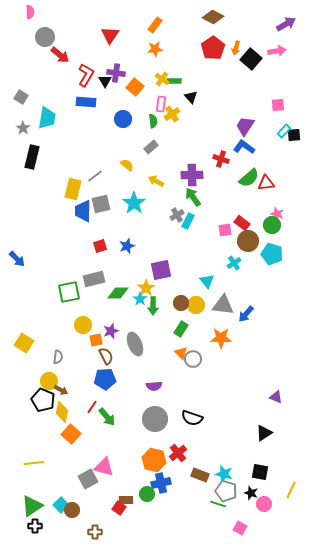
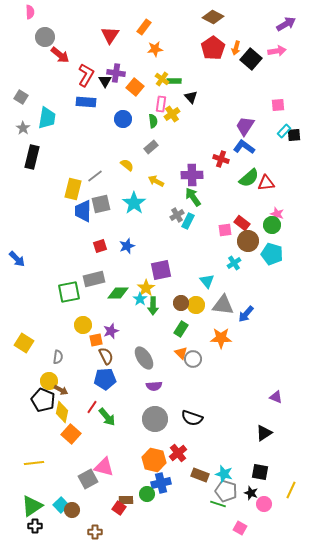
orange rectangle at (155, 25): moved 11 px left, 2 px down
gray ellipse at (135, 344): moved 9 px right, 14 px down; rotated 10 degrees counterclockwise
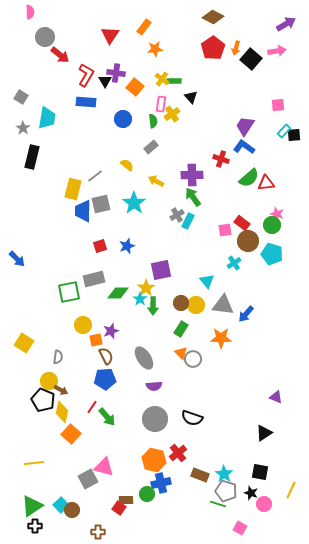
cyan star at (224, 474): rotated 18 degrees clockwise
brown cross at (95, 532): moved 3 px right
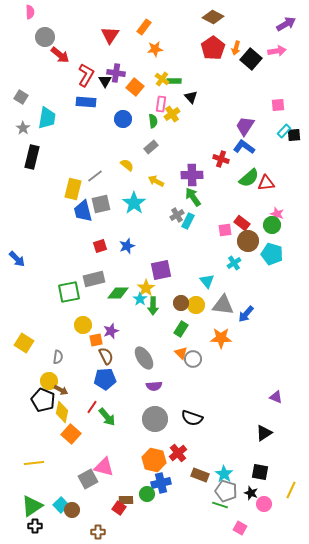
blue trapezoid at (83, 211): rotated 15 degrees counterclockwise
green line at (218, 504): moved 2 px right, 1 px down
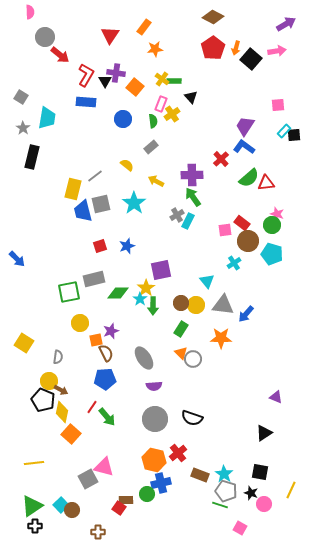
pink rectangle at (161, 104): rotated 14 degrees clockwise
red cross at (221, 159): rotated 28 degrees clockwise
yellow circle at (83, 325): moved 3 px left, 2 px up
brown semicircle at (106, 356): moved 3 px up
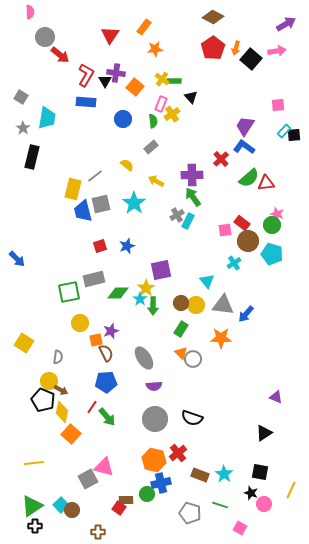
blue pentagon at (105, 379): moved 1 px right, 3 px down
gray pentagon at (226, 491): moved 36 px left, 22 px down
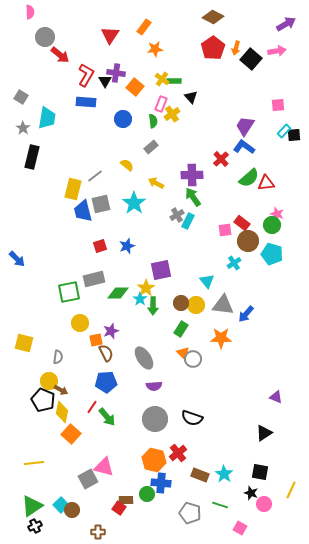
yellow arrow at (156, 181): moved 2 px down
yellow square at (24, 343): rotated 18 degrees counterclockwise
orange triangle at (181, 353): moved 2 px right
blue cross at (161, 483): rotated 18 degrees clockwise
black cross at (35, 526): rotated 24 degrees counterclockwise
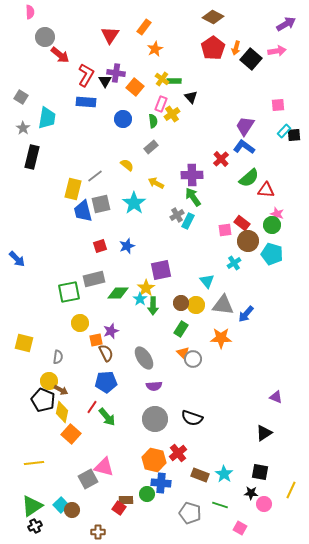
orange star at (155, 49): rotated 21 degrees counterclockwise
red triangle at (266, 183): moved 7 px down; rotated 12 degrees clockwise
black star at (251, 493): rotated 16 degrees counterclockwise
